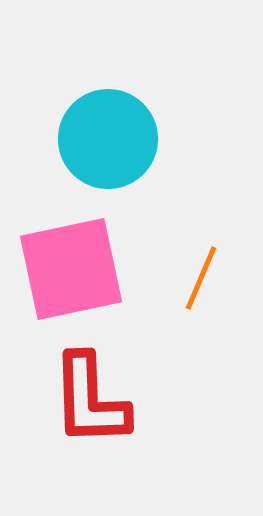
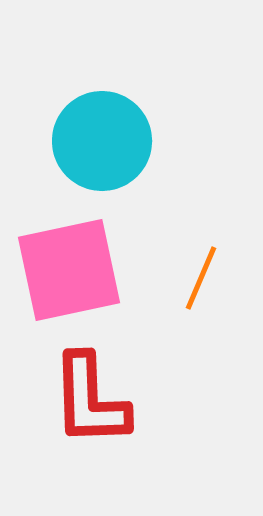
cyan circle: moved 6 px left, 2 px down
pink square: moved 2 px left, 1 px down
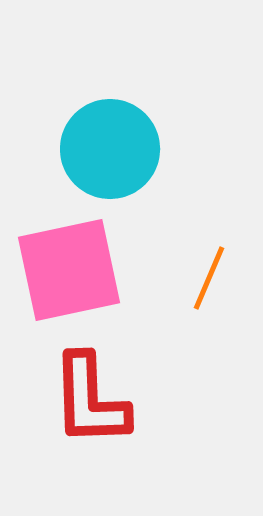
cyan circle: moved 8 px right, 8 px down
orange line: moved 8 px right
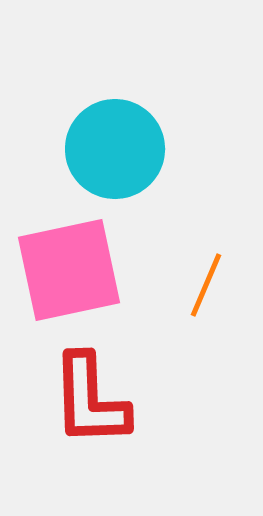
cyan circle: moved 5 px right
orange line: moved 3 px left, 7 px down
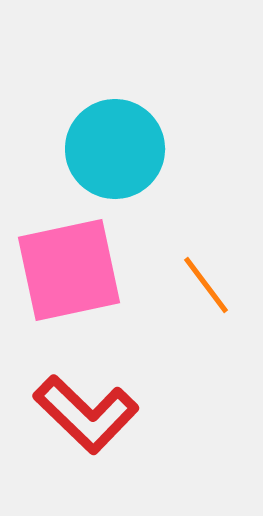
orange line: rotated 60 degrees counterclockwise
red L-shape: moved 4 px left, 14 px down; rotated 44 degrees counterclockwise
